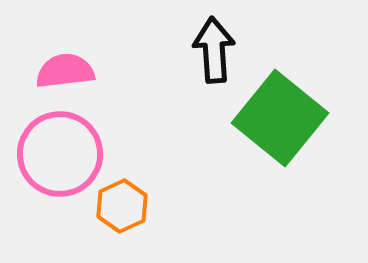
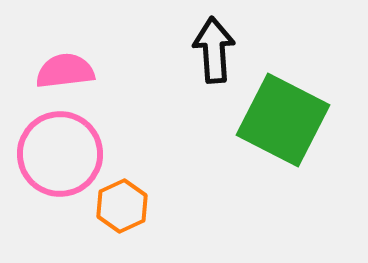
green square: moved 3 px right, 2 px down; rotated 12 degrees counterclockwise
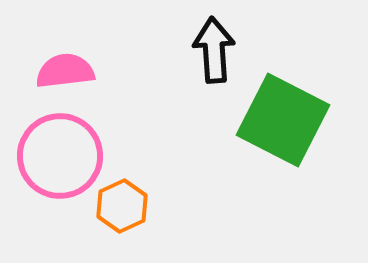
pink circle: moved 2 px down
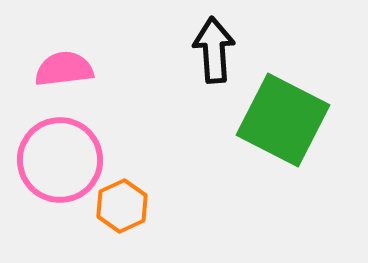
pink semicircle: moved 1 px left, 2 px up
pink circle: moved 4 px down
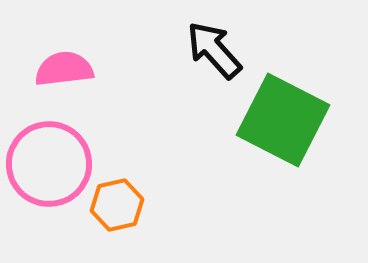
black arrow: rotated 38 degrees counterclockwise
pink circle: moved 11 px left, 4 px down
orange hexagon: moved 5 px left, 1 px up; rotated 12 degrees clockwise
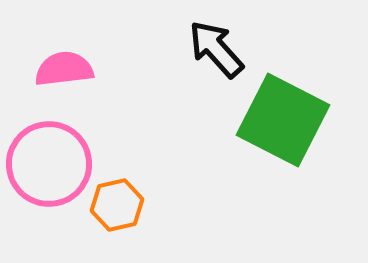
black arrow: moved 2 px right, 1 px up
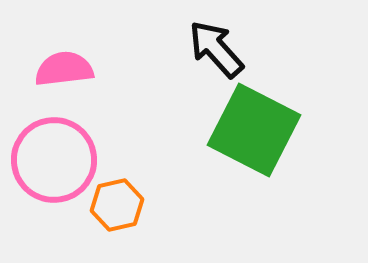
green square: moved 29 px left, 10 px down
pink circle: moved 5 px right, 4 px up
